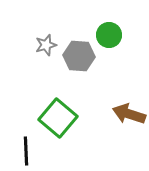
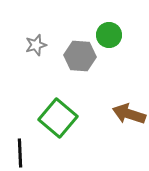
gray star: moved 10 px left
gray hexagon: moved 1 px right
black line: moved 6 px left, 2 px down
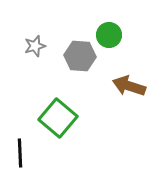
gray star: moved 1 px left, 1 px down
brown arrow: moved 28 px up
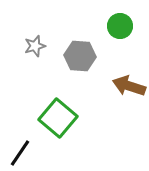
green circle: moved 11 px right, 9 px up
black line: rotated 36 degrees clockwise
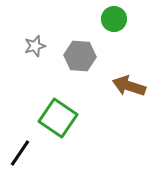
green circle: moved 6 px left, 7 px up
green square: rotated 6 degrees counterclockwise
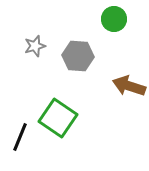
gray hexagon: moved 2 px left
black line: moved 16 px up; rotated 12 degrees counterclockwise
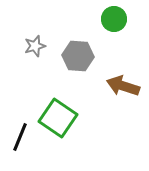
brown arrow: moved 6 px left
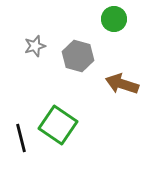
gray hexagon: rotated 12 degrees clockwise
brown arrow: moved 1 px left, 2 px up
green square: moved 7 px down
black line: moved 1 px right, 1 px down; rotated 36 degrees counterclockwise
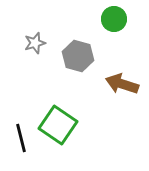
gray star: moved 3 px up
